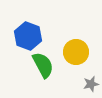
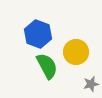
blue hexagon: moved 10 px right, 2 px up
green semicircle: moved 4 px right, 1 px down
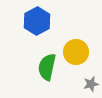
blue hexagon: moved 1 px left, 13 px up; rotated 12 degrees clockwise
green semicircle: moved 1 px down; rotated 140 degrees counterclockwise
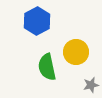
green semicircle: rotated 24 degrees counterclockwise
gray star: moved 1 px down
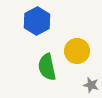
yellow circle: moved 1 px right, 1 px up
gray star: rotated 28 degrees clockwise
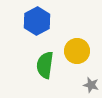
green semicircle: moved 2 px left, 2 px up; rotated 20 degrees clockwise
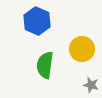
blue hexagon: rotated 8 degrees counterclockwise
yellow circle: moved 5 px right, 2 px up
